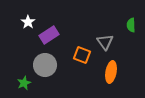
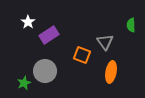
gray circle: moved 6 px down
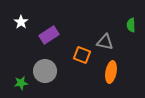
white star: moved 7 px left
gray triangle: rotated 42 degrees counterclockwise
green star: moved 3 px left; rotated 16 degrees clockwise
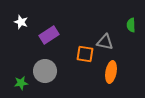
white star: rotated 16 degrees counterclockwise
orange square: moved 3 px right, 1 px up; rotated 12 degrees counterclockwise
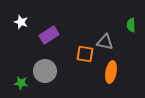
green star: rotated 16 degrees clockwise
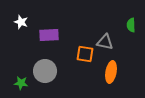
purple rectangle: rotated 30 degrees clockwise
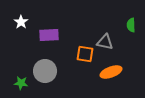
white star: rotated 16 degrees clockwise
orange ellipse: rotated 60 degrees clockwise
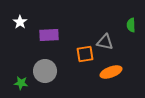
white star: moved 1 px left
orange square: rotated 18 degrees counterclockwise
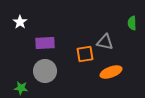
green semicircle: moved 1 px right, 2 px up
purple rectangle: moved 4 px left, 8 px down
green star: moved 5 px down
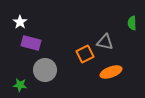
purple rectangle: moved 14 px left; rotated 18 degrees clockwise
orange square: rotated 18 degrees counterclockwise
gray circle: moved 1 px up
green star: moved 1 px left, 3 px up
